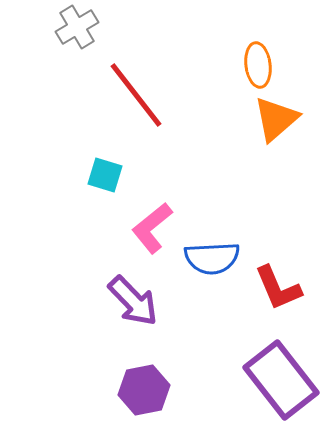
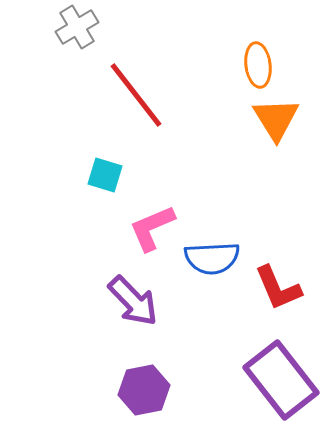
orange triangle: rotated 21 degrees counterclockwise
pink L-shape: rotated 16 degrees clockwise
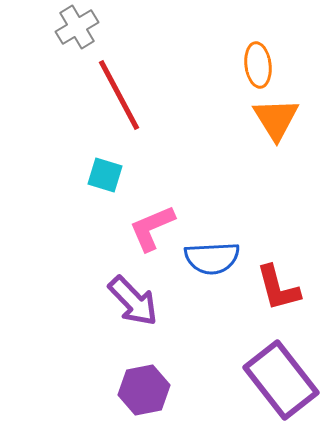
red line: moved 17 px left; rotated 10 degrees clockwise
red L-shape: rotated 8 degrees clockwise
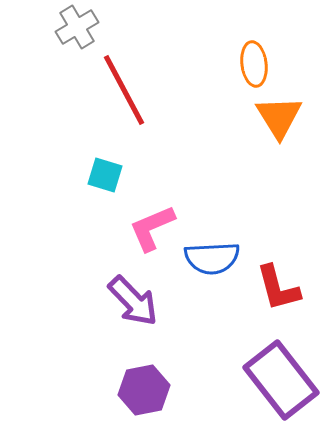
orange ellipse: moved 4 px left, 1 px up
red line: moved 5 px right, 5 px up
orange triangle: moved 3 px right, 2 px up
